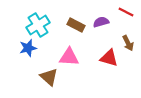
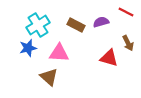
pink triangle: moved 10 px left, 4 px up
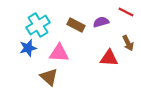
red triangle: rotated 12 degrees counterclockwise
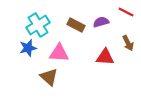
red triangle: moved 4 px left, 1 px up
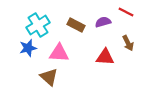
purple semicircle: moved 2 px right
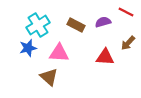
brown arrow: rotated 70 degrees clockwise
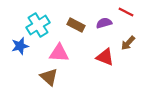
purple semicircle: moved 1 px right, 1 px down
blue star: moved 8 px left, 2 px up
red triangle: rotated 18 degrees clockwise
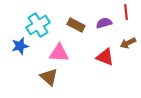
red line: rotated 56 degrees clockwise
brown arrow: rotated 21 degrees clockwise
